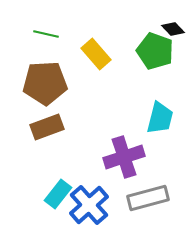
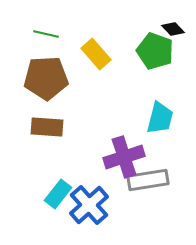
brown pentagon: moved 1 px right, 5 px up
brown rectangle: rotated 24 degrees clockwise
gray rectangle: moved 18 px up; rotated 6 degrees clockwise
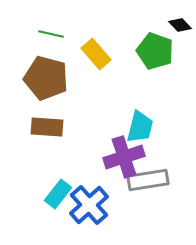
black diamond: moved 7 px right, 4 px up
green line: moved 5 px right
brown pentagon: rotated 18 degrees clockwise
cyan trapezoid: moved 20 px left, 9 px down
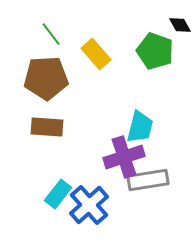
black diamond: rotated 15 degrees clockwise
green line: rotated 40 degrees clockwise
brown pentagon: rotated 18 degrees counterclockwise
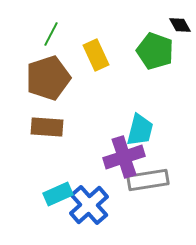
green line: rotated 65 degrees clockwise
yellow rectangle: moved 1 px down; rotated 16 degrees clockwise
brown pentagon: moved 2 px right; rotated 15 degrees counterclockwise
cyan trapezoid: moved 3 px down
cyan rectangle: rotated 28 degrees clockwise
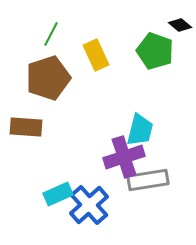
black diamond: rotated 20 degrees counterclockwise
brown rectangle: moved 21 px left
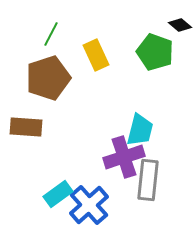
green pentagon: moved 1 px down
gray rectangle: rotated 75 degrees counterclockwise
cyan rectangle: rotated 12 degrees counterclockwise
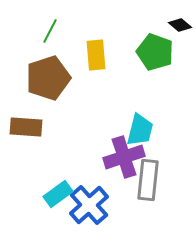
green line: moved 1 px left, 3 px up
yellow rectangle: rotated 20 degrees clockwise
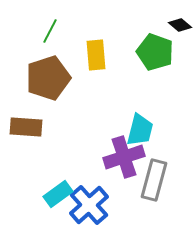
gray rectangle: moved 6 px right; rotated 9 degrees clockwise
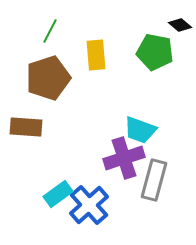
green pentagon: rotated 9 degrees counterclockwise
cyan trapezoid: rotated 96 degrees clockwise
purple cross: moved 1 px down
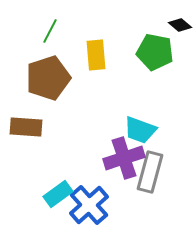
gray rectangle: moved 4 px left, 8 px up
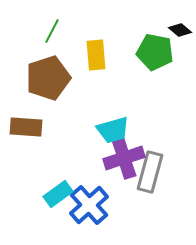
black diamond: moved 5 px down
green line: moved 2 px right
cyan trapezoid: moved 27 px left; rotated 36 degrees counterclockwise
